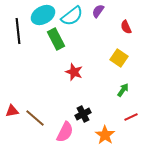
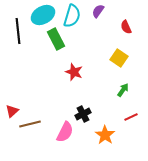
cyan semicircle: rotated 35 degrees counterclockwise
red triangle: rotated 32 degrees counterclockwise
brown line: moved 5 px left, 6 px down; rotated 55 degrees counterclockwise
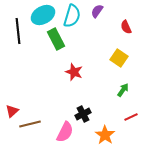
purple semicircle: moved 1 px left
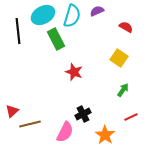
purple semicircle: rotated 32 degrees clockwise
red semicircle: rotated 144 degrees clockwise
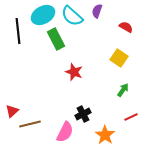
purple semicircle: rotated 48 degrees counterclockwise
cyan semicircle: rotated 115 degrees clockwise
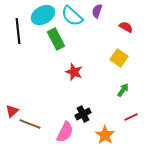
brown line: rotated 35 degrees clockwise
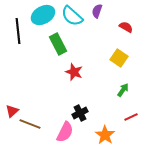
green rectangle: moved 2 px right, 5 px down
black cross: moved 3 px left, 1 px up
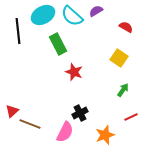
purple semicircle: moved 1 px left; rotated 40 degrees clockwise
orange star: rotated 18 degrees clockwise
